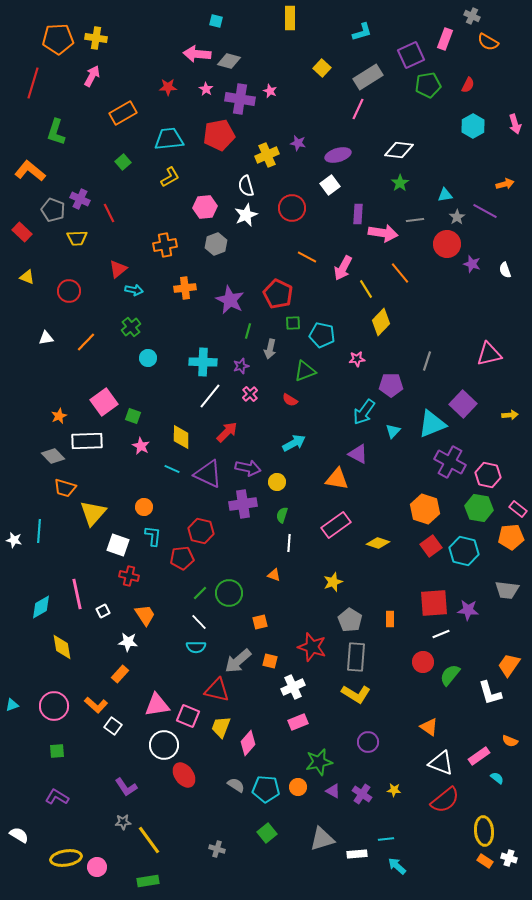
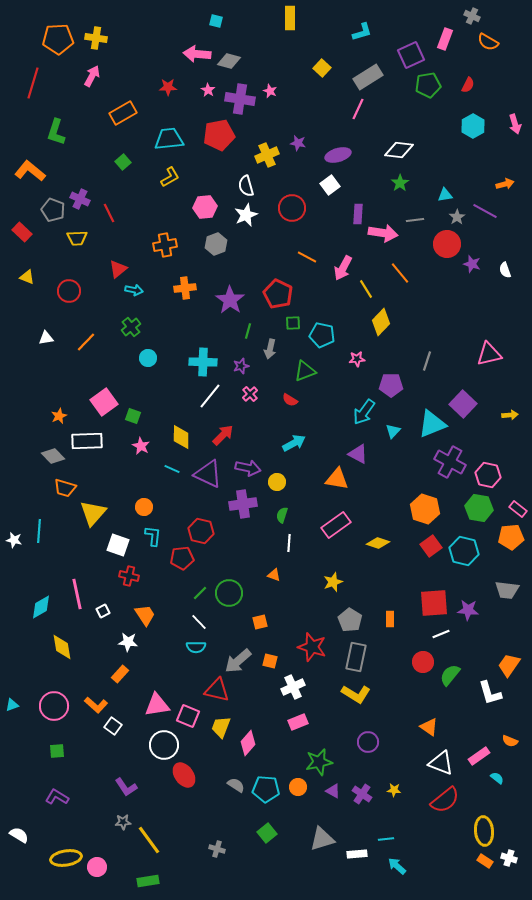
pink star at (206, 89): moved 2 px right, 1 px down
purple star at (230, 300): rotated 8 degrees clockwise
red arrow at (227, 432): moved 4 px left, 3 px down
gray rectangle at (356, 657): rotated 8 degrees clockwise
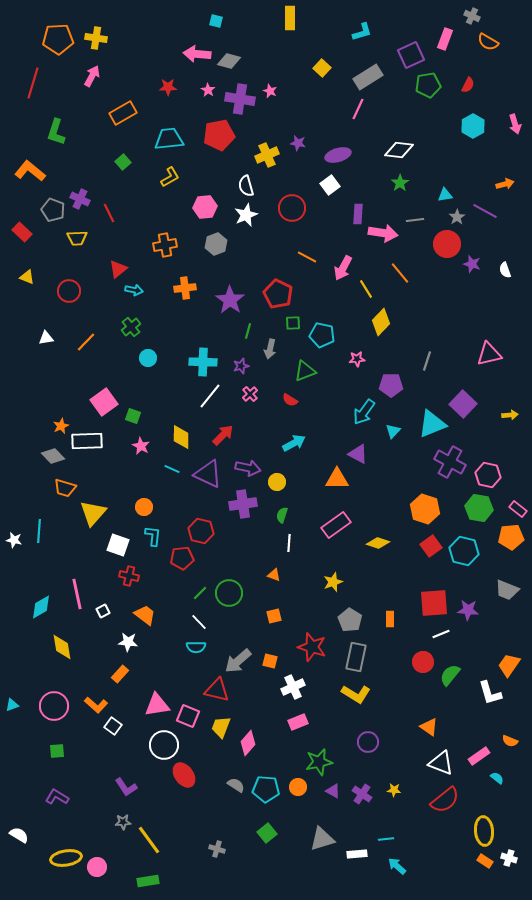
orange star at (59, 416): moved 2 px right, 10 px down
orange triangle at (337, 479): rotated 10 degrees counterclockwise
gray trapezoid at (507, 590): rotated 15 degrees clockwise
orange trapezoid at (145, 615): rotated 20 degrees counterclockwise
orange square at (260, 622): moved 14 px right, 6 px up
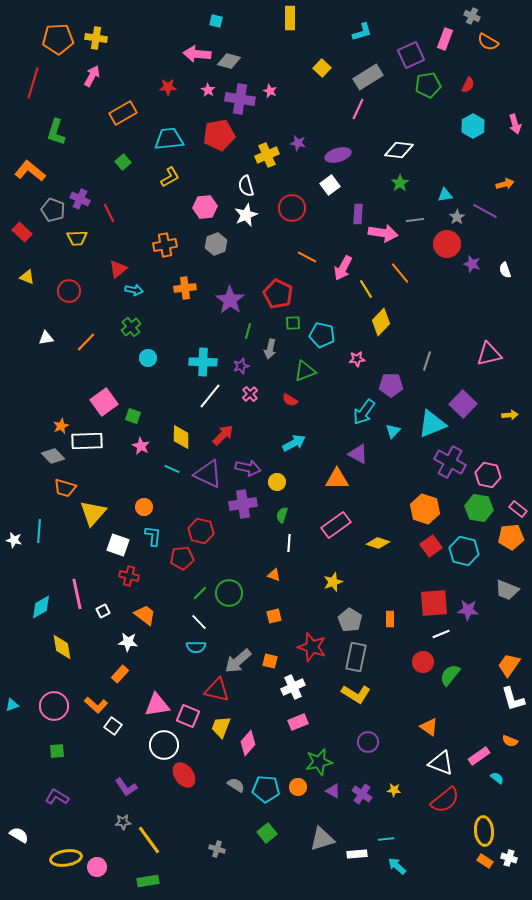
white L-shape at (490, 693): moved 23 px right, 6 px down
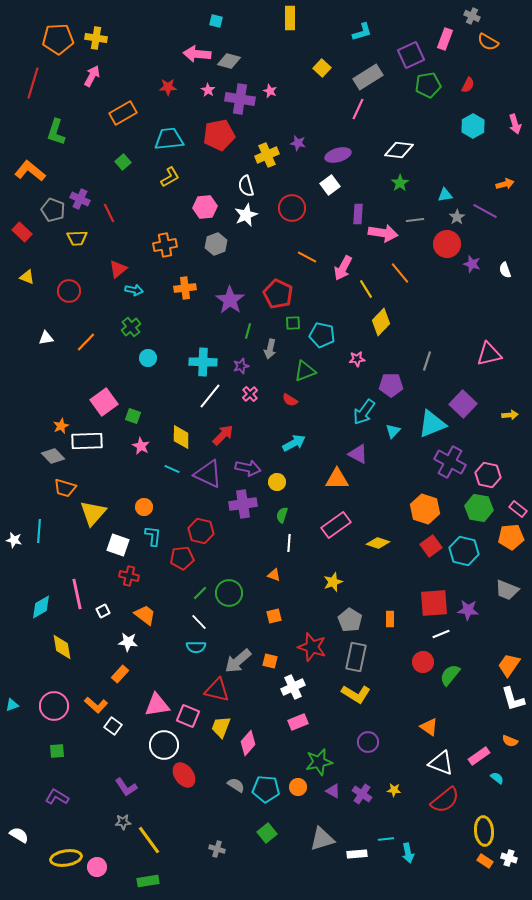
cyan arrow at (397, 866): moved 11 px right, 13 px up; rotated 144 degrees counterclockwise
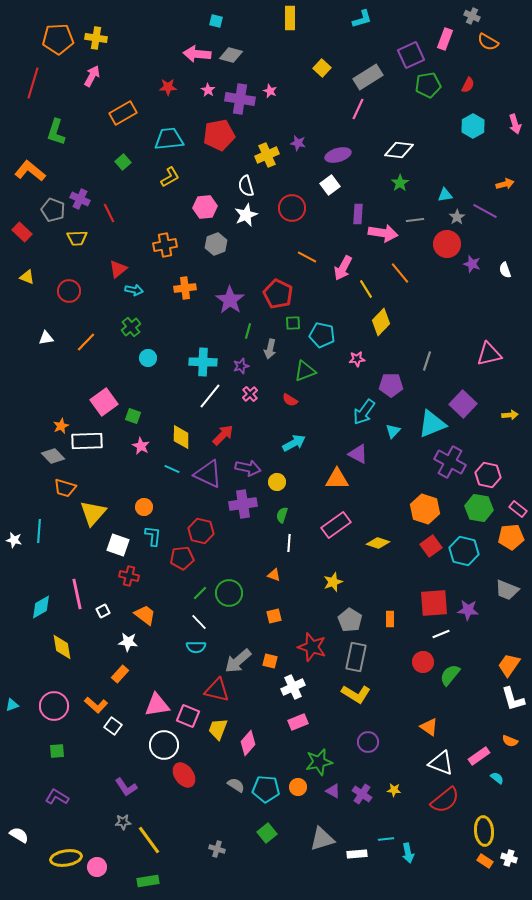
cyan L-shape at (362, 32): moved 13 px up
gray diamond at (229, 61): moved 2 px right, 6 px up
yellow trapezoid at (221, 727): moved 3 px left, 2 px down
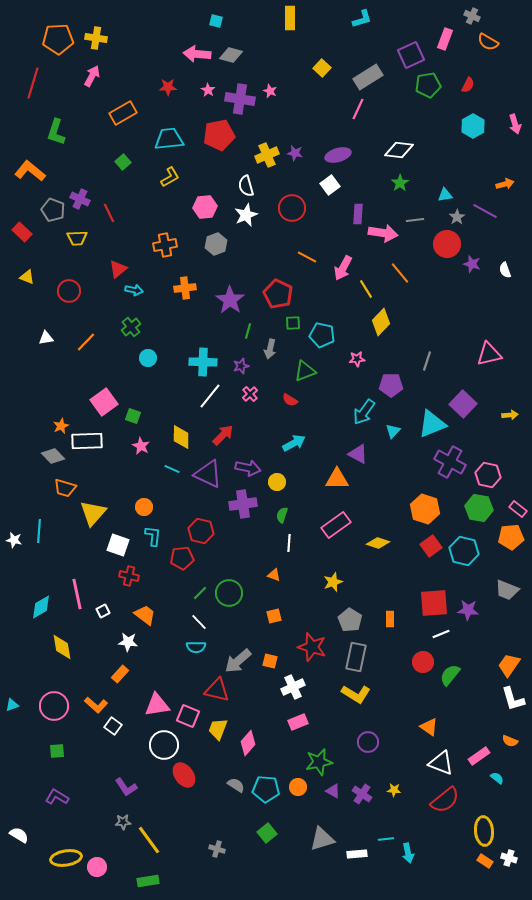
purple star at (298, 143): moved 3 px left, 10 px down
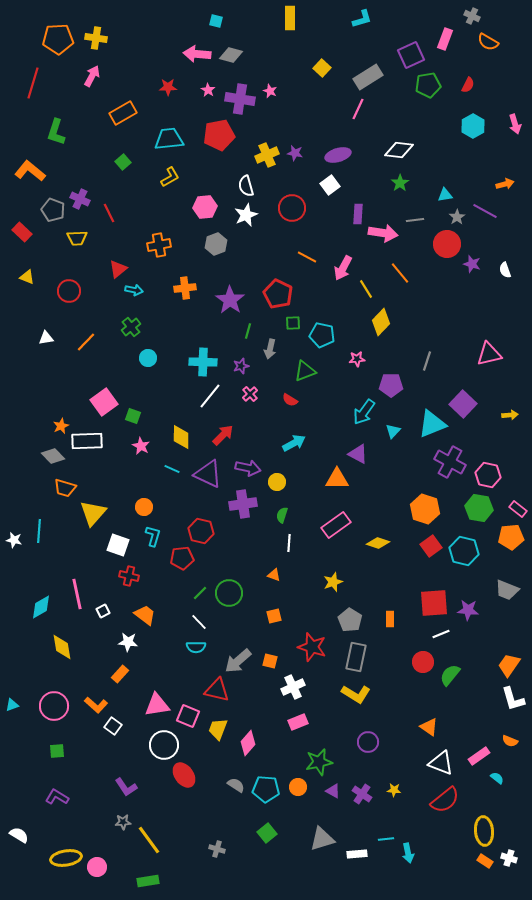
orange cross at (165, 245): moved 6 px left
cyan L-shape at (153, 536): rotated 10 degrees clockwise
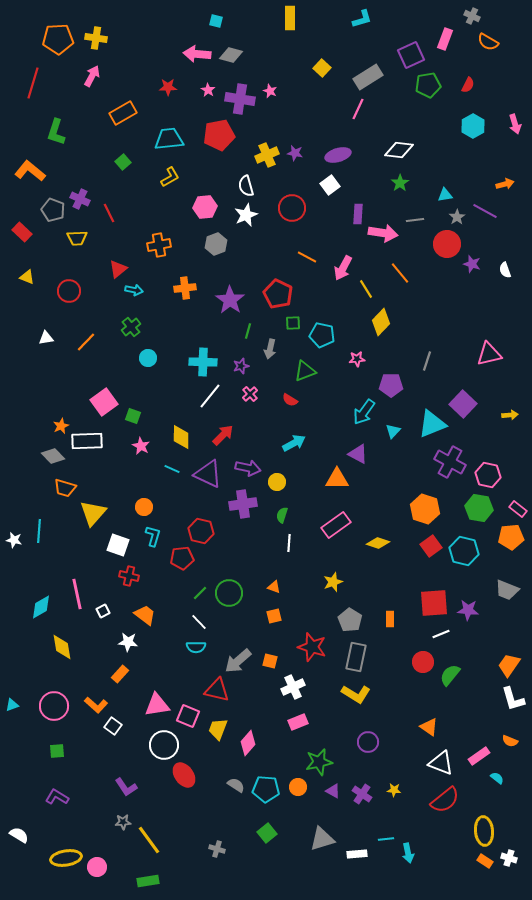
orange triangle at (274, 575): moved 12 px down
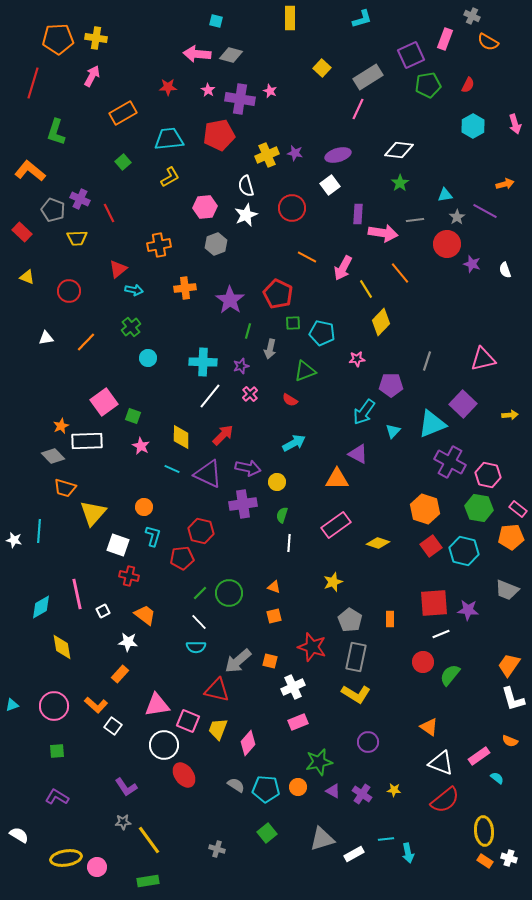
cyan pentagon at (322, 335): moved 2 px up
pink triangle at (489, 354): moved 6 px left, 5 px down
pink square at (188, 716): moved 5 px down
white rectangle at (357, 854): moved 3 px left; rotated 24 degrees counterclockwise
